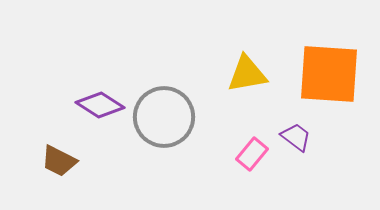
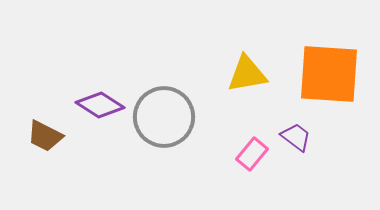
brown trapezoid: moved 14 px left, 25 px up
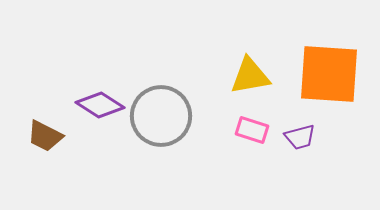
yellow triangle: moved 3 px right, 2 px down
gray circle: moved 3 px left, 1 px up
purple trapezoid: moved 4 px right; rotated 128 degrees clockwise
pink rectangle: moved 24 px up; rotated 68 degrees clockwise
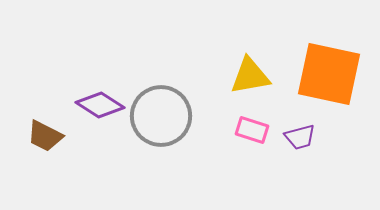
orange square: rotated 8 degrees clockwise
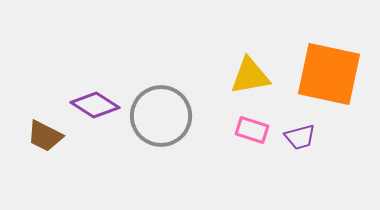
purple diamond: moved 5 px left
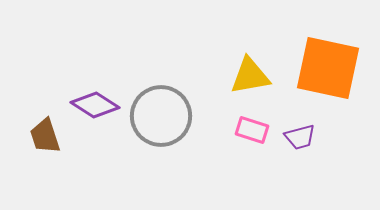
orange square: moved 1 px left, 6 px up
brown trapezoid: rotated 45 degrees clockwise
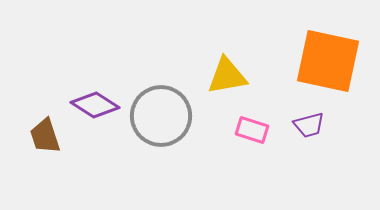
orange square: moved 7 px up
yellow triangle: moved 23 px left
purple trapezoid: moved 9 px right, 12 px up
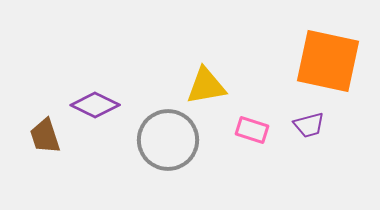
yellow triangle: moved 21 px left, 10 px down
purple diamond: rotated 6 degrees counterclockwise
gray circle: moved 7 px right, 24 px down
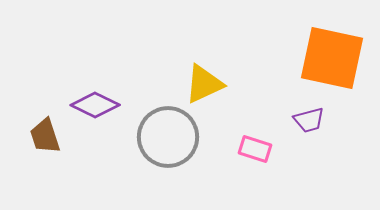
orange square: moved 4 px right, 3 px up
yellow triangle: moved 2 px left, 2 px up; rotated 15 degrees counterclockwise
purple trapezoid: moved 5 px up
pink rectangle: moved 3 px right, 19 px down
gray circle: moved 3 px up
